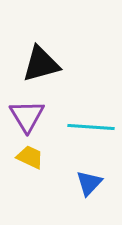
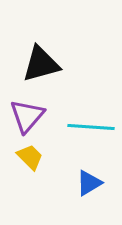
purple triangle: rotated 12 degrees clockwise
yellow trapezoid: rotated 20 degrees clockwise
blue triangle: rotated 16 degrees clockwise
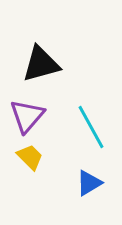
cyan line: rotated 57 degrees clockwise
